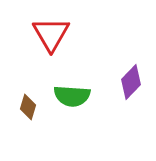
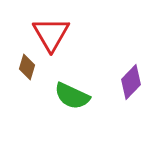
green semicircle: rotated 21 degrees clockwise
brown diamond: moved 1 px left, 40 px up
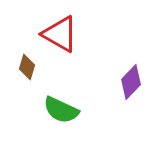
red triangle: moved 9 px right; rotated 30 degrees counterclockwise
green semicircle: moved 11 px left, 14 px down
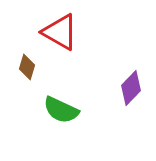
red triangle: moved 2 px up
purple diamond: moved 6 px down
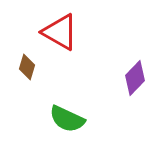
purple diamond: moved 4 px right, 10 px up
green semicircle: moved 6 px right, 9 px down
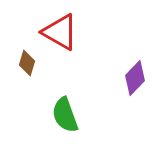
brown diamond: moved 4 px up
green semicircle: moved 2 px left, 4 px up; rotated 45 degrees clockwise
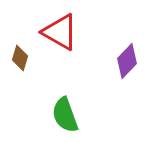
brown diamond: moved 7 px left, 5 px up
purple diamond: moved 8 px left, 17 px up
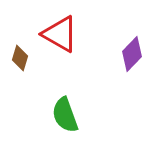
red triangle: moved 2 px down
purple diamond: moved 5 px right, 7 px up
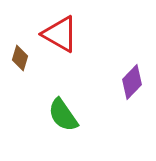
purple diamond: moved 28 px down
green semicircle: moved 2 px left; rotated 15 degrees counterclockwise
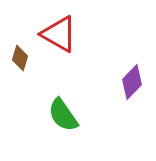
red triangle: moved 1 px left
